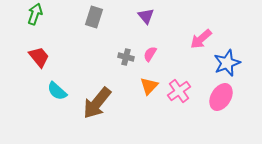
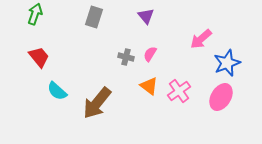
orange triangle: rotated 36 degrees counterclockwise
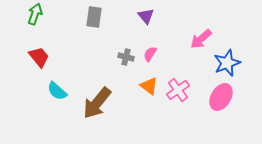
gray rectangle: rotated 10 degrees counterclockwise
pink cross: moved 1 px left, 1 px up
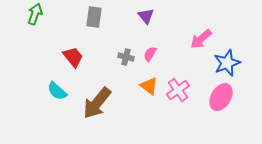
red trapezoid: moved 34 px right
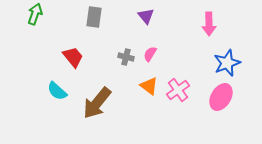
pink arrow: moved 8 px right, 15 px up; rotated 50 degrees counterclockwise
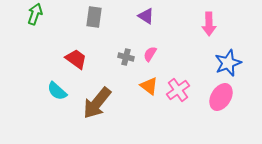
purple triangle: rotated 18 degrees counterclockwise
red trapezoid: moved 3 px right, 2 px down; rotated 15 degrees counterclockwise
blue star: moved 1 px right
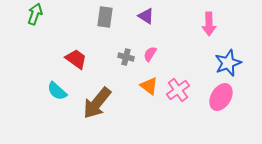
gray rectangle: moved 11 px right
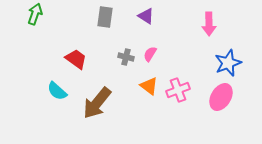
pink cross: rotated 15 degrees clockwise
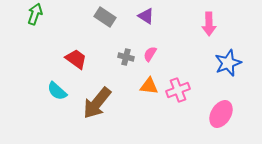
gray rectangle: rotated 65 degrees counterclockwise
orange triangle: rotated 30 degrees counterclockwise
pink ellipse: moved 17 px down
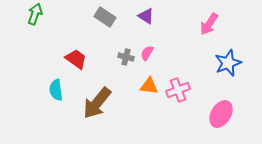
pink arrow: rotated 35 degrees clockwise
pink semicircle: moved 3 px left, 1 px up
cyan semicircle: moved 1 px left, 1 px up; rotated 40 degrees clockwise
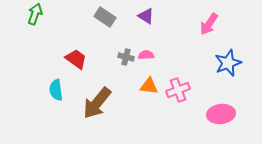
pink semicircle: moved 1 px left, 2 px down; rotated 56 degrees clockwise
pink ellipse: rotated 52 degrees clockwise
